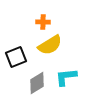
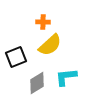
yellow semicircle: rotated 10 degrees counterclockwise
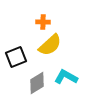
cyan L-shape: rotated 35 degrees clockwise
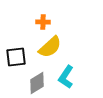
yellow semicircle: moved 2 px down
black square: rotated 15 degrees clockwise
cyan L-shape: rotated 85 degrees counterclockwise
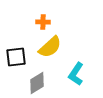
cyan L-shape: moved 10 px right, 3 px up
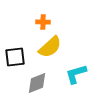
black square: moved 1 px left
cyan L-shape: rotated 40 degrees clockwise
gray diamond: rotated 10 degrees clockwise
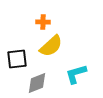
yellow semicircle: moved 1 px right, 1 px up
black square: moved 2 px right, 2 px down
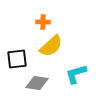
gray diamond: rotated 30 degrees clockwise
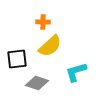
yellow semicircle: moved 1 px left
cyan L-shape: moved 2 px up
gray diamond: rotated 10 degrees clockwise
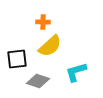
gray diamond: moved 1 px right, 2 px up
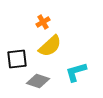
orange cross: rotated 32 degrees counterclockwise
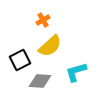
orange cross: moved 2 px up
black square: moved 3 px right, 1 px down; rotated 20 degrees counterclockwise
gray diamond: moved 2 px right; rotated 15 degrees counterclockwise
